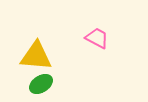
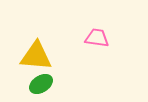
pink trapezoid: rotated 20 degrees counterclockwise
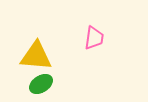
pink trapezoid: moved 3 px left; rotated 90 degrees clockwise
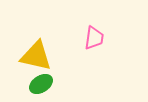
yellow triangle: rotated 8 degrees clockwise
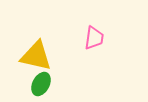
green ellipse: rotated 30 degrees counterclockwise
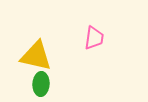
green ellipse: rotated 25 degrees counterclockwise
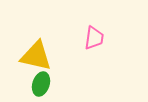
green ellipse: rotated 15 degrees clockwise
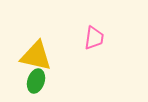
green ellipse: moved 5 px left, 3 px up
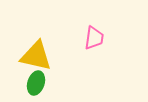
green ellipse: moved 2 px down
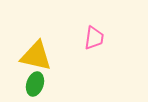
green ellipse: moved 1 px left, 1 px down
